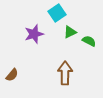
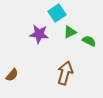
purple star: moved 5 px right; rotated 24 degrees clockwise
brown arrow: rotated 15 degrees clockwise
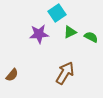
purple star: rotated 12 degrees counterclockwise
green semicircle: moved 2 px right, 4 px up
brown arrow: rotated 15 degrees clockwise
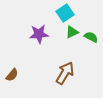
cyan square: moved 8 px right
green triangle: moved 2 px right
